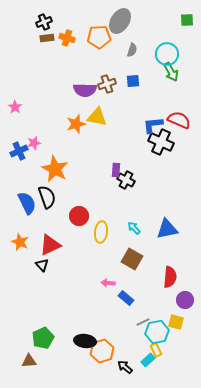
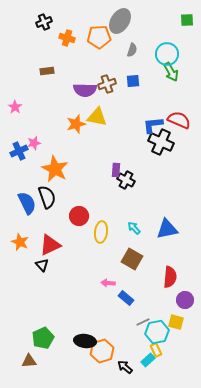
brown rectangle at (47, 38): moved 33 px down
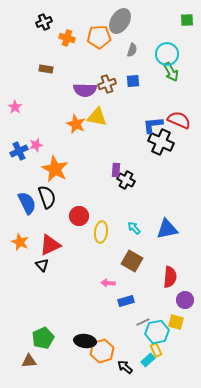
brown rectangle at (47, 71): moved 1 px left, 2 px up; rotated 16 degrees clockwise
orange star at (76, 124): rotated 30 degrees counterclockwise
pink star at (34, 143): moved 2 px right, 2 px down
brown square at (132, 259): moved 2 px down
blue rectangle at (126, 298): moved 3 px down; rotated 56 degrees counterclockwise
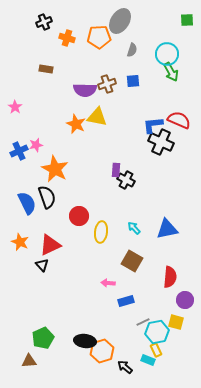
cyan rectangle at (148, 360): rotated 64 degrees clockwise
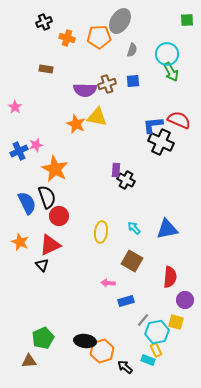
red circle at (79, 216): moved 20 px left
gray line at (143, 322): moved 2 px up; rotated 24 degrees counterclockwise
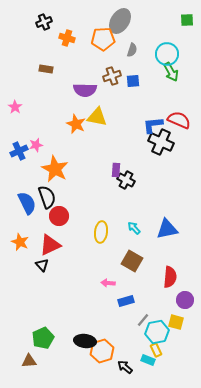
orange pentagon at (99, 37): moved 4 px right, 2 px down
brown cross at (107, 84): moved 5 px right, 8 px up
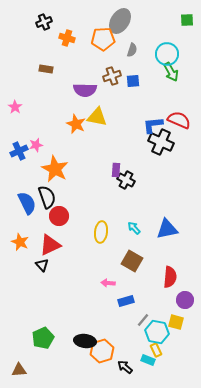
cyan hexagon at (157, 332): rotated 20 degrees clockwise
brown triangle at (29, 361): moved 10 px left, 9 px down
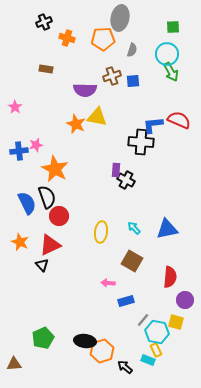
green square at (187, 20): moved 14 px left, 7 px down
gray ellipse at (120, 21): moved 3 px up; rotated 20 degrees counterclockwise
black cross at (161, 142): moved 20 px left; rotated 20 degrees counterclockwise
blue cross at (19, 151): rotated 18 degrees clockwise
brown triangle at (19, 370): moved 5 px left, 6 px up
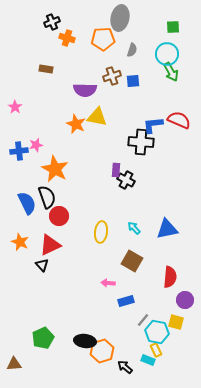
black cross at (44, 22): moved 8 px right
